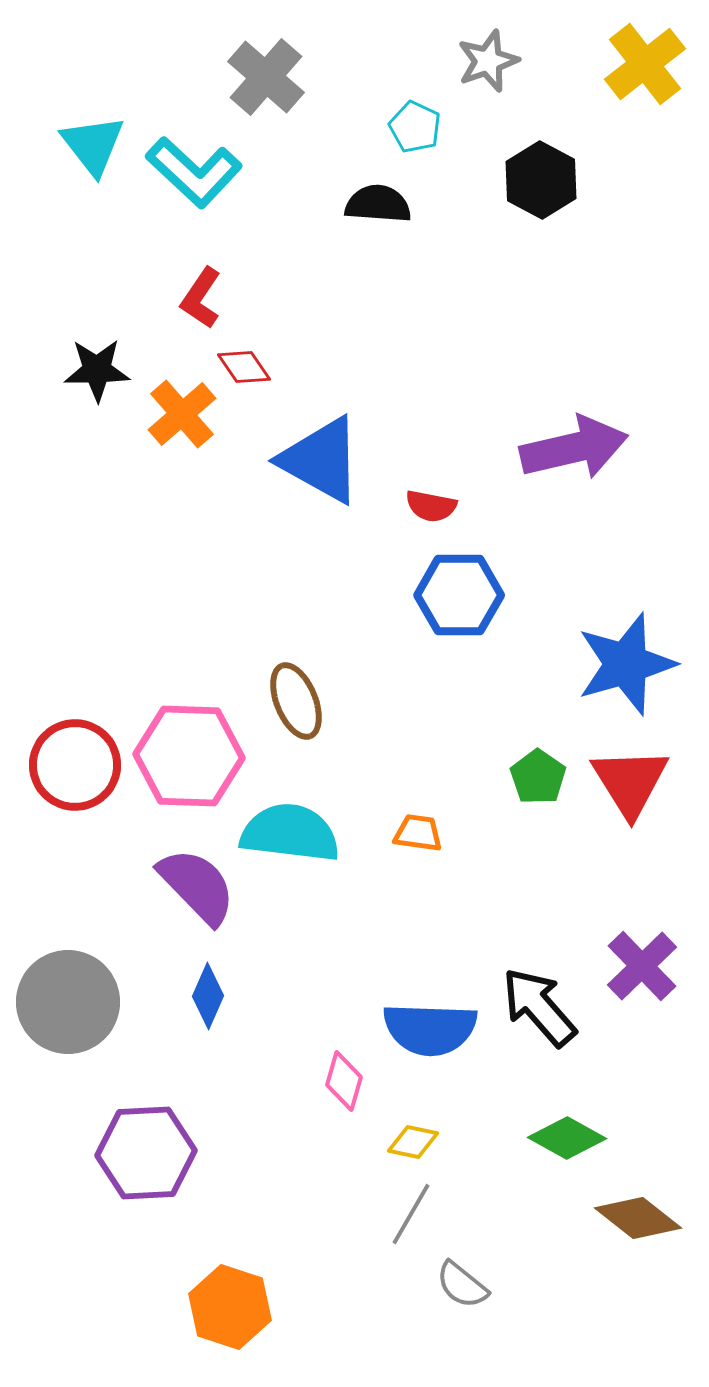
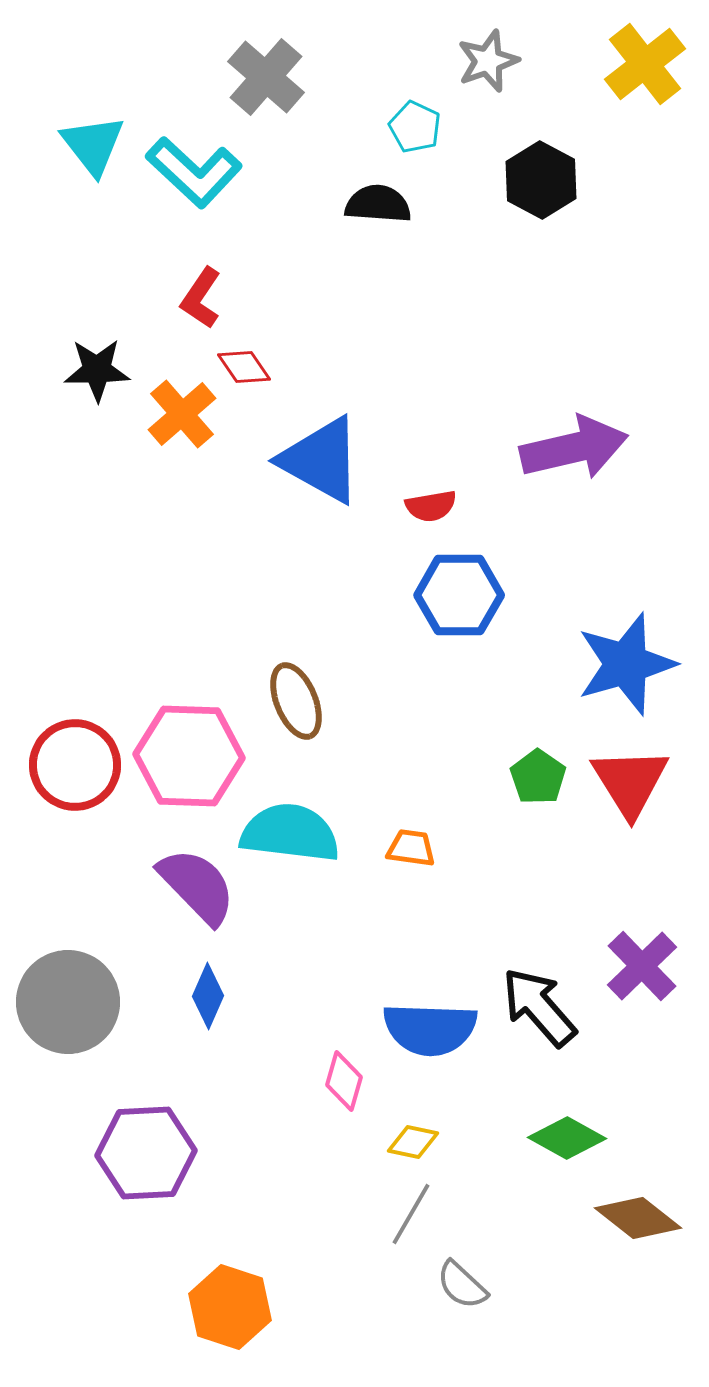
red semicircle: rotated 21 degrees counterclockwise
orange trapezoid: moved 7 px left, 15 px down
gray semicircle: rotated 4 degrees clockwise
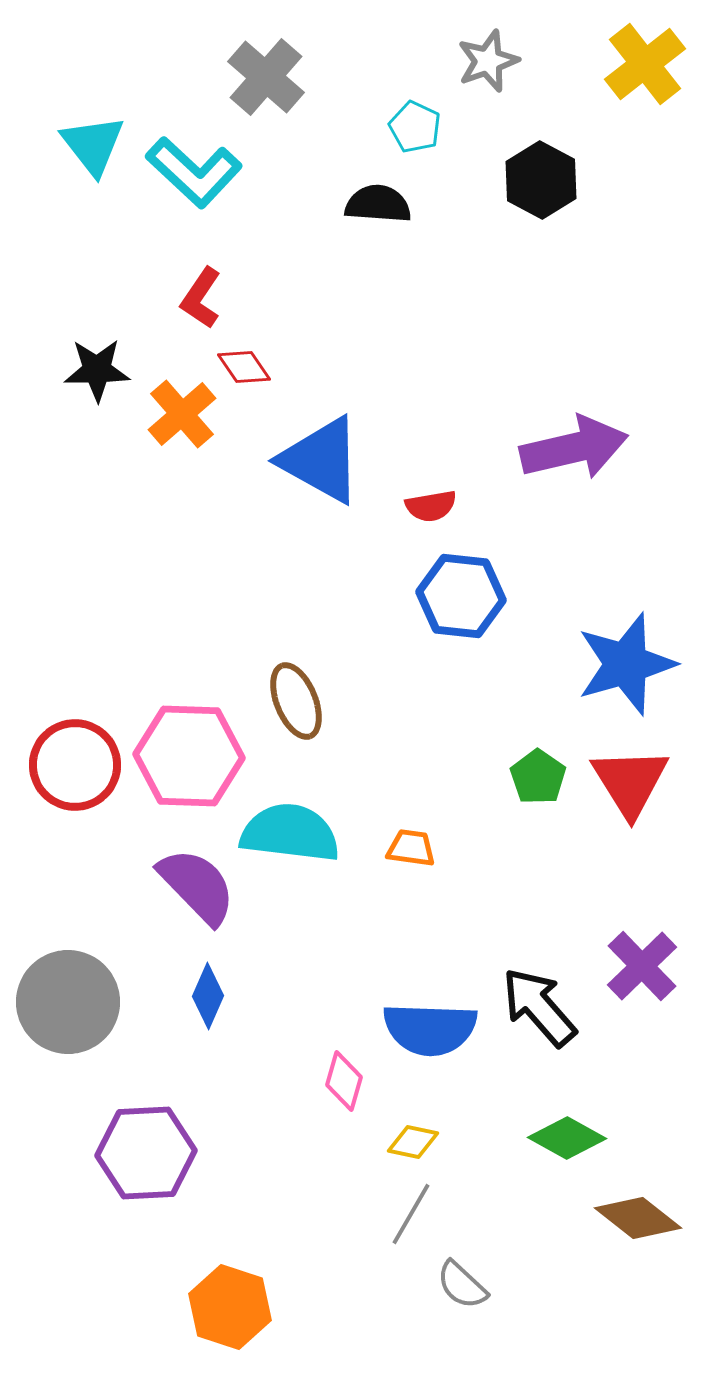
blue hexagon: moved 2 px right, 1 px down; rotated 6 degrees clockwise
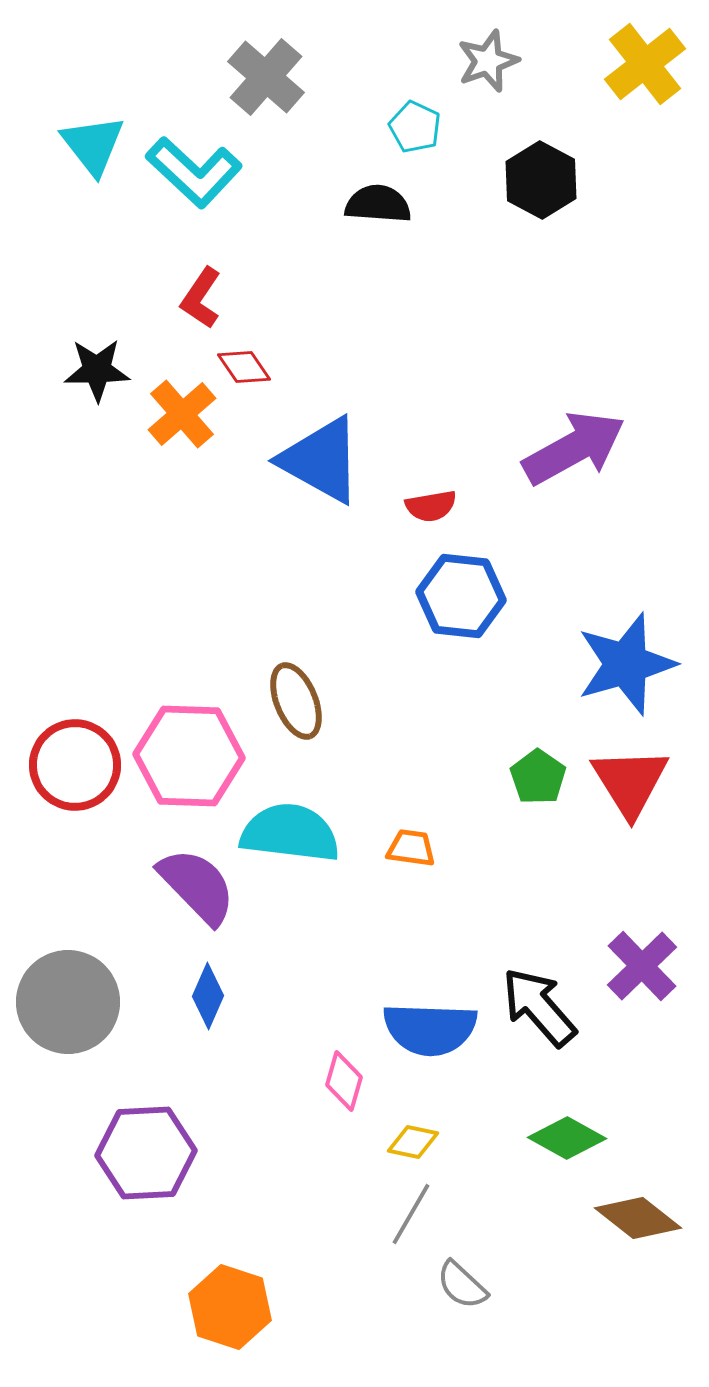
purple arrow: rotated 16 degrees counterclockwise
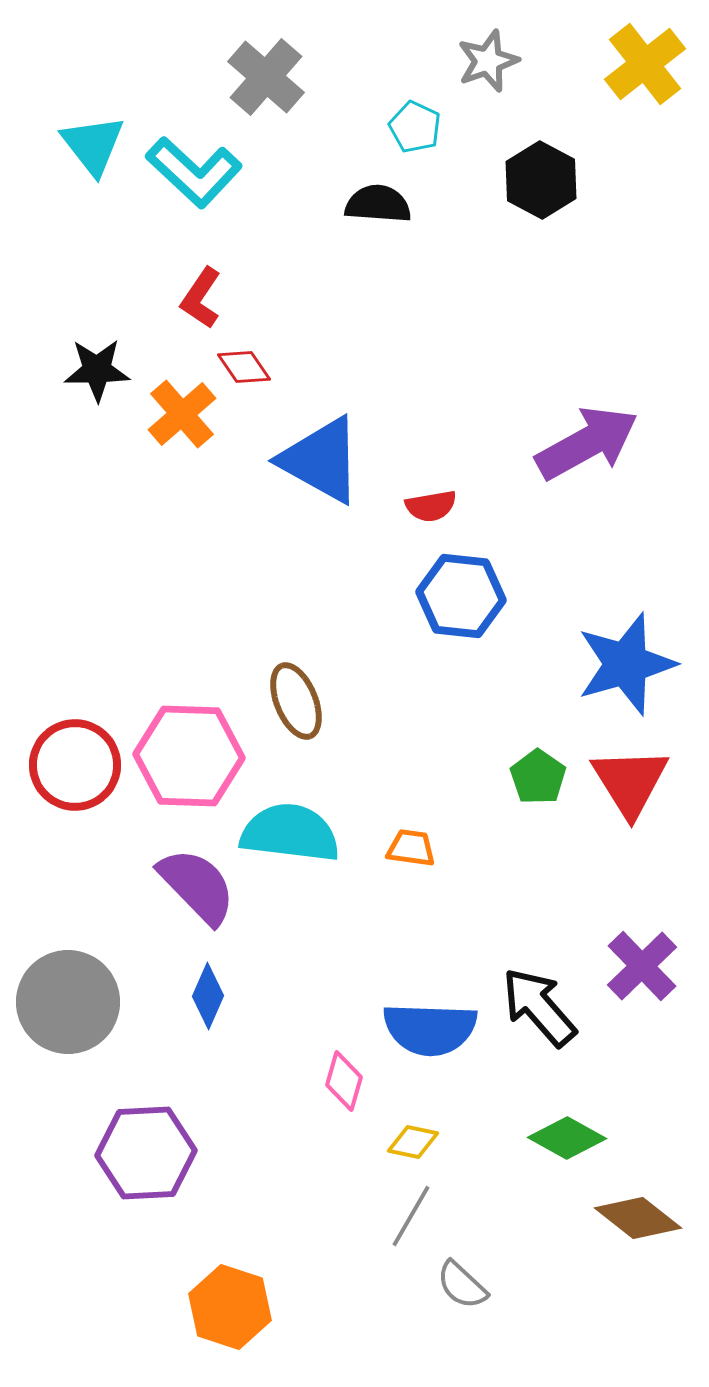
purple arrow: moved 13 px right, 5 px up
gray line: moved 2 px down
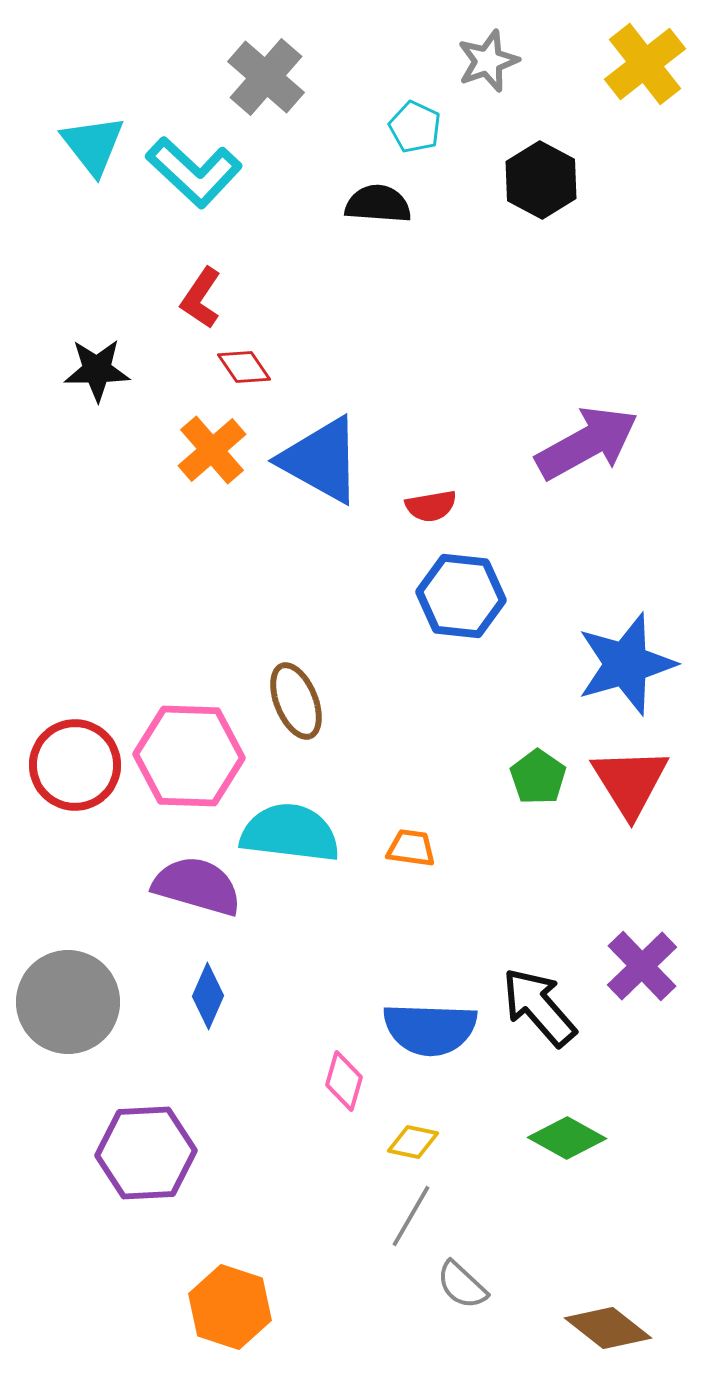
orange cross: moved 30 px right, 36 px down
purple semicircle: rotated 30 degrees counterclockwise
brown diamond: moved 30 px left, 110 px down
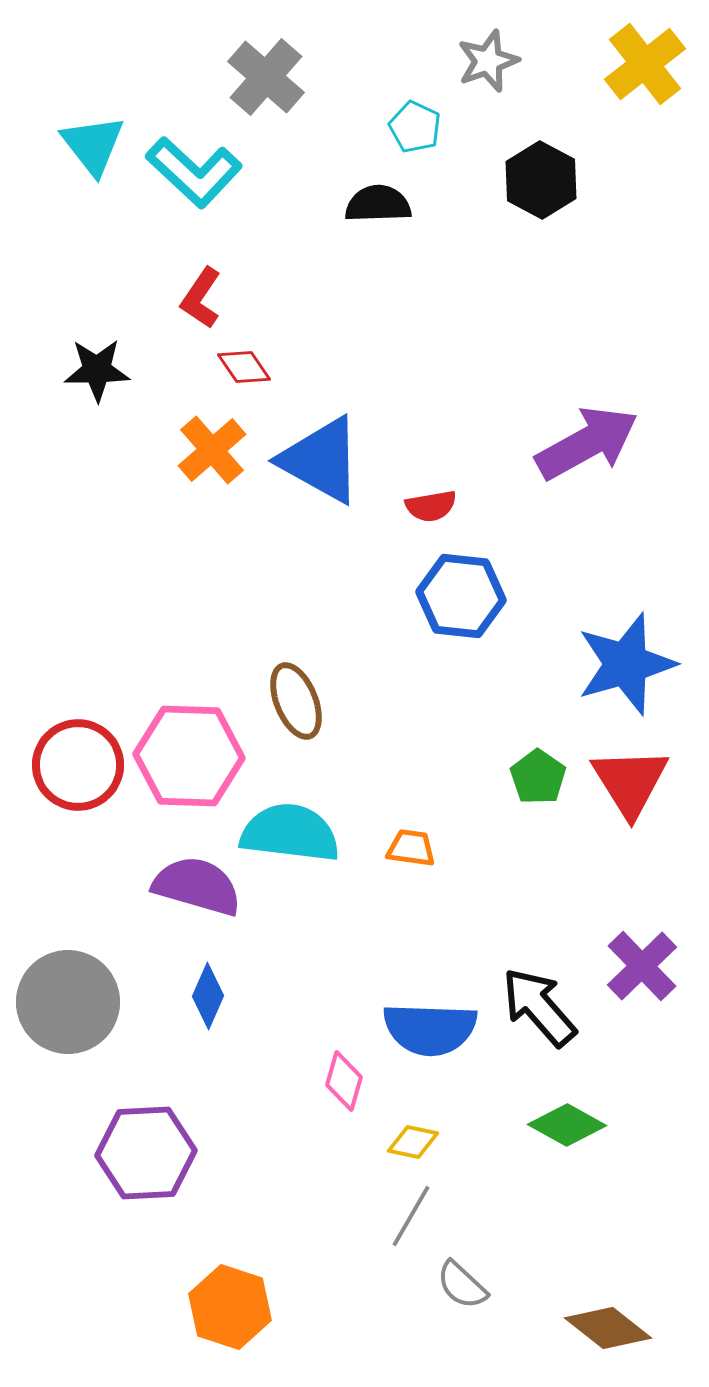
black semicircle: rotated 6 degrees counterclockwise
red circle: moved 3 px right
green diamond: moved 13 px up
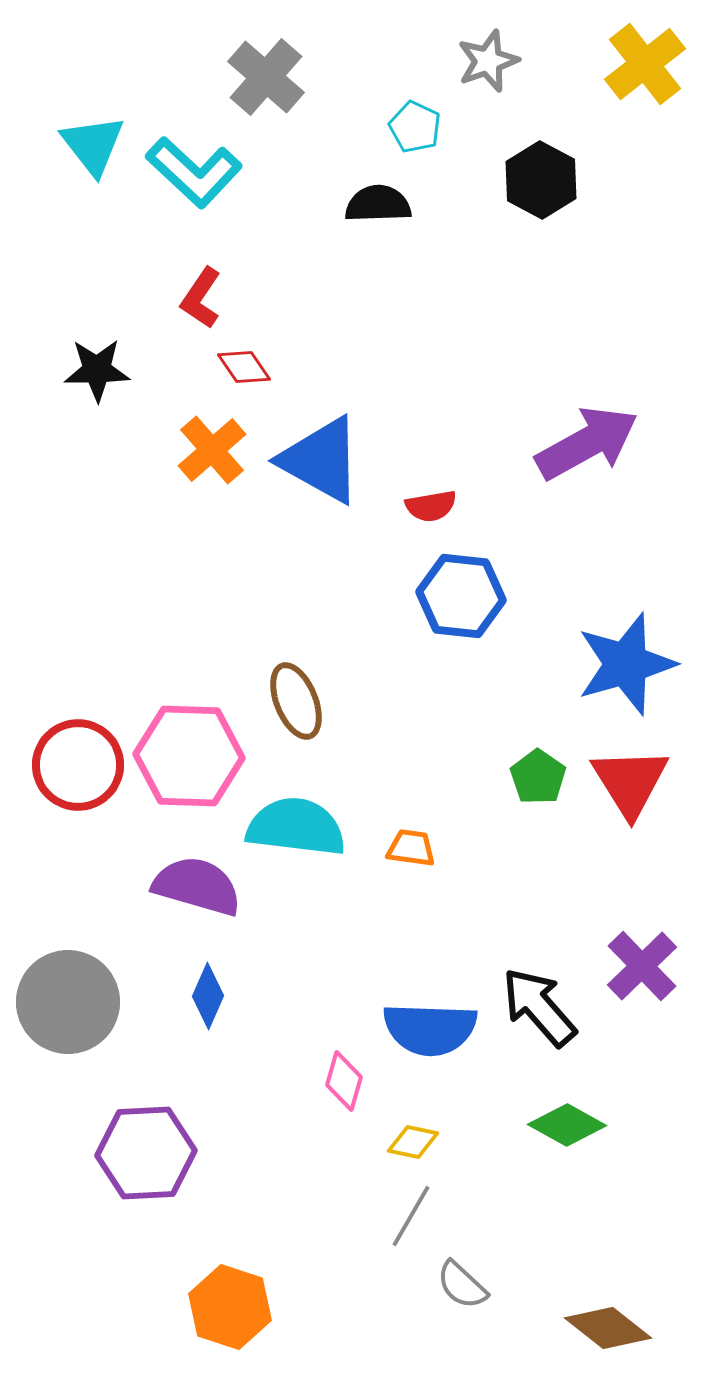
cyan semicircle: moved 6 px right, 6 px up
